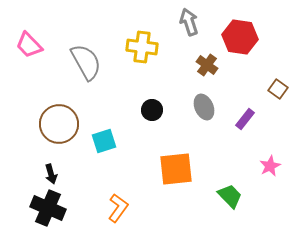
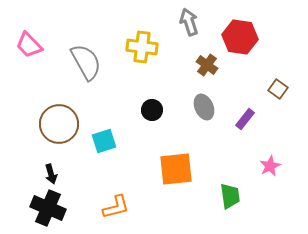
green trapezoid: rotated 36 degrees clockwise
orange L-shape: moved 2 px left, 1 px up; rotated 40 degrees clockwise
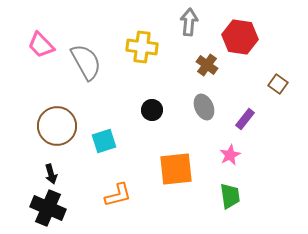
gray arrow: rotated 24 degrees clockwise
pink trapezoid: moved 12 px right
brown square: moved 5 px up
brown circle: moved 2 px left, 2 px down
pink star: moved 40 px left, 11 px up
orange L-shape: moved 2 px right, 12 px up
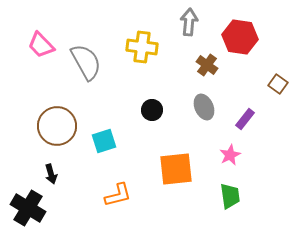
black cross: moved 20 px left; rotated 8 degrees clockwise
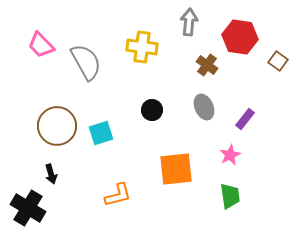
brown square: moved 23 px up
cyan square: moved 3 px left, 8 px up
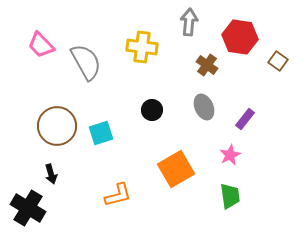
orange square: rotated 24 degrees counterclockwise
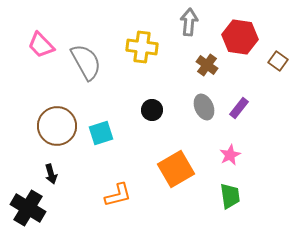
purple rectangle: moved 6 px left, 11 px up
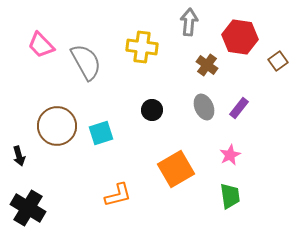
brown square: rotated 18 degrees clockwise
black arrow: moved 32 px left, 18 px up
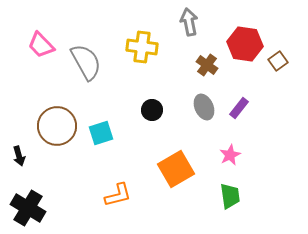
gray arrow: rotated 16 degrees counterclockwise
red hexagon: moved 5 px right, 7 px down
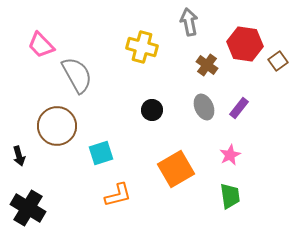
yellow cross: rotated 8 degrees clockwise
gray semicircle: moved 9 px left, 13 px down
cyan square: moved 20 px down
